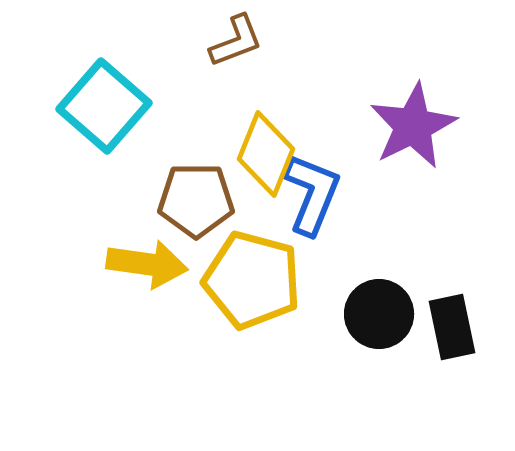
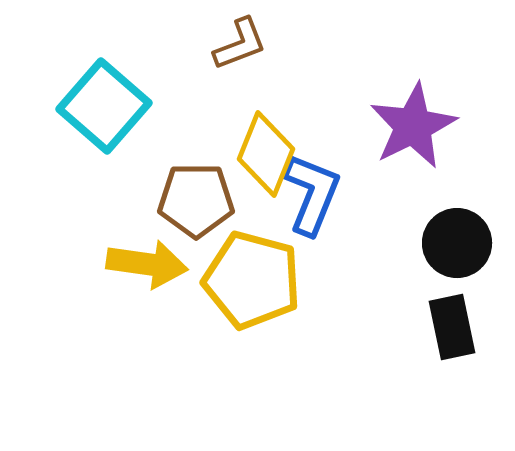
brown L-shape: moved 4 px right, 3 px down
black circle: moved 78 px right, 71 px up
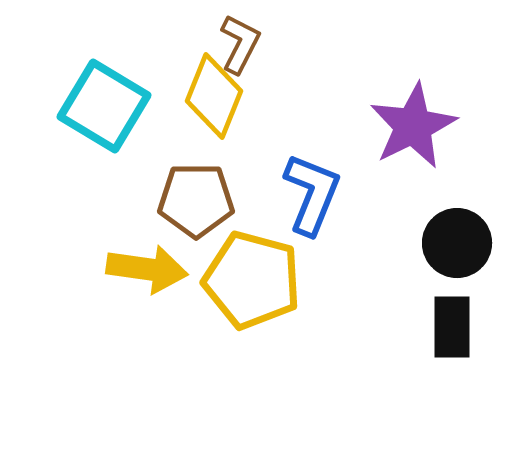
brown L-shape: rotated 42 degrees counterclockwise
cyan square: rotated 10 degrees counterclockwise
yellow diamond: moved 52 px left, 58 px up
yellow arrow: moved 5 px down
black rectangle: rotated 12 degrees clockwise
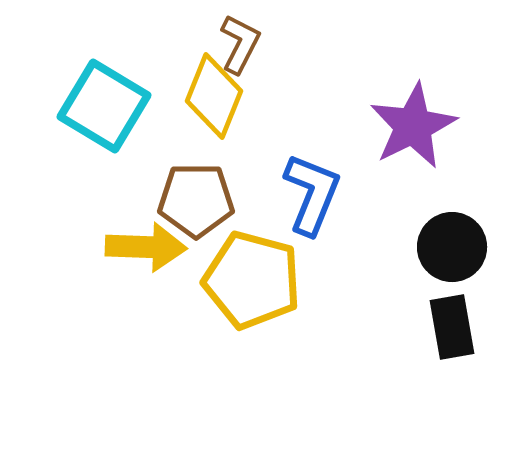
black circle: moved 5 px left, 4 px down
yellow arrow: moved 1 px left, 22 px up; rotated 6 degrees counterclockwise
black rectangle: rotated 10 degrees counterclockwise
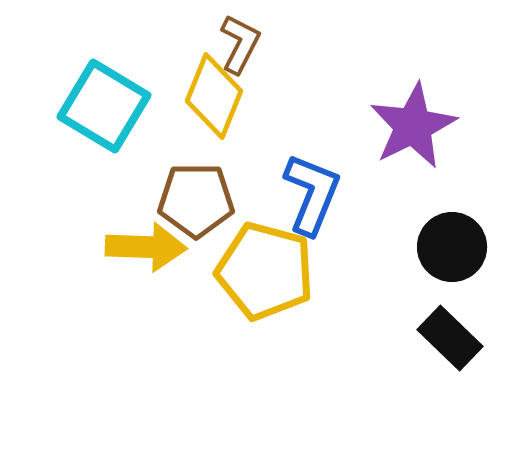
yellow pentagon: moved 13 px right, 9 px up
black rectangle: moved 2 px left, 11 px down; rotated 36 degrees counterclockwise
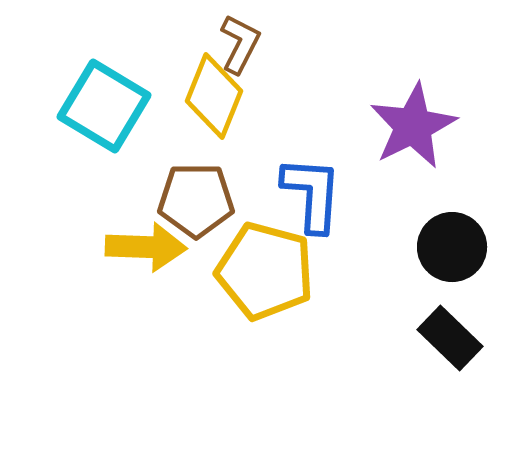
blue L-shape: rotated 18 degrees counterclockwise
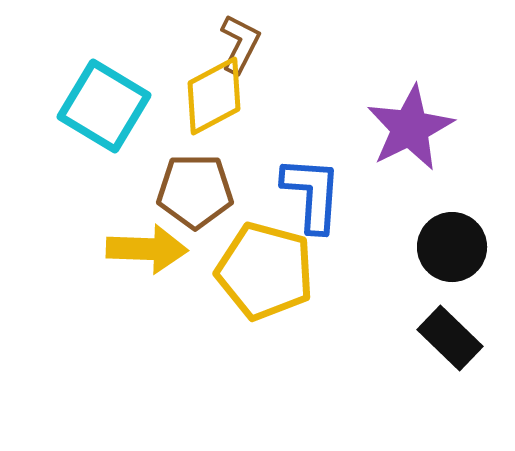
yellow diamond: rotated 40 degrees clockwise
purple star: moved 3 px left, 2 px down
brown pentagon: moved 1 px left, 9 px up
yellow arrow: moved 1 px right, 2 px down
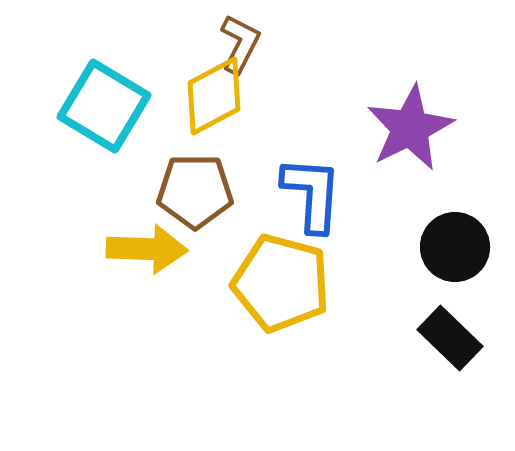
black circle: moved 3 px right
yellow pentagon: moved 16 px right, 12 px down
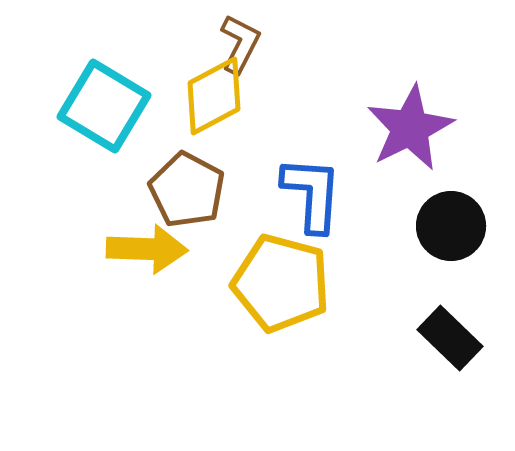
brown pentagon: moved 8 px left, 1 px up; rotated 28 degrees clockwise
black circle: moved 4 px left, 21 px up
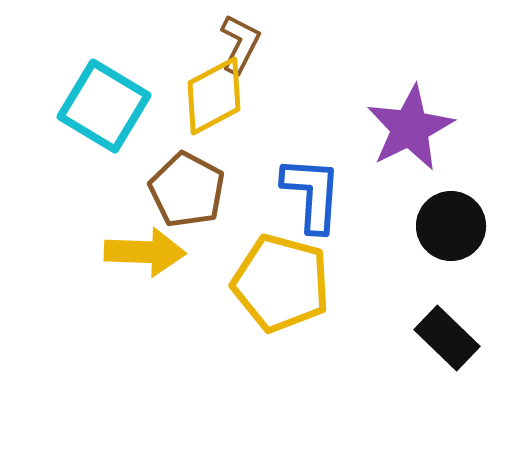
yellow arrow: moved 2 px left, 3 px down
black rectangle: moved 3 px left
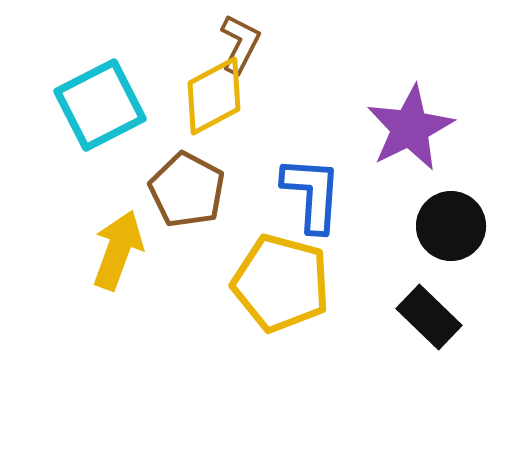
cyan square: moved 4 px left, 1 px up; rotated 32 degrees clockwise
yellow arrow: moved 27 px left, 2 px up; rotated 72 degrees counterclockwise
black rectangle: moved 18 px left, 21 px up
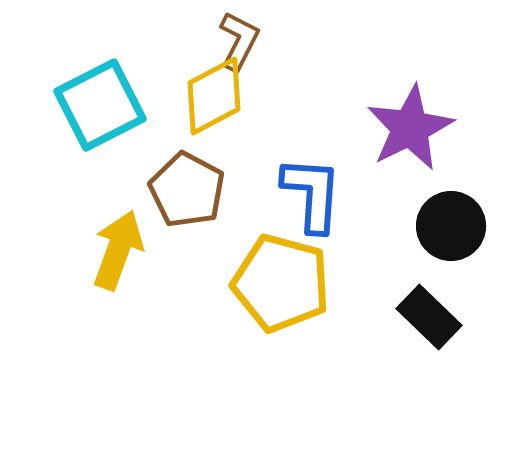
brown L-shape: moved 1 px left, 3 px up
